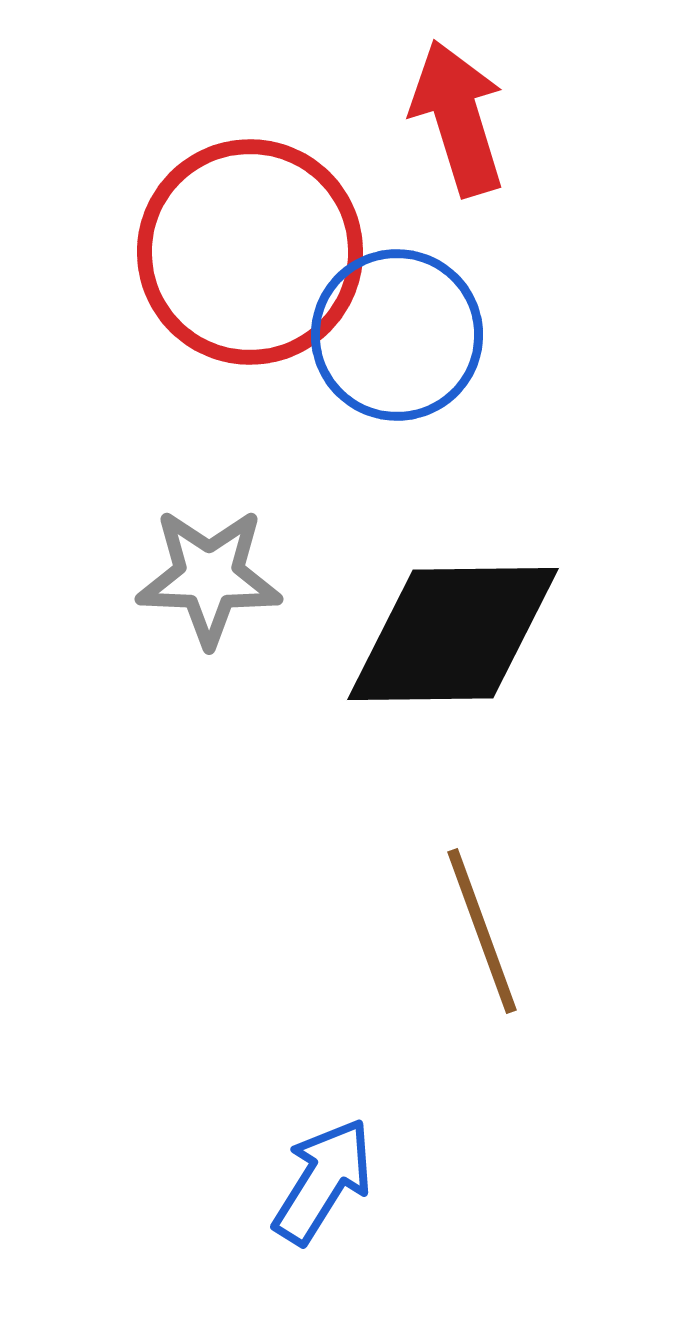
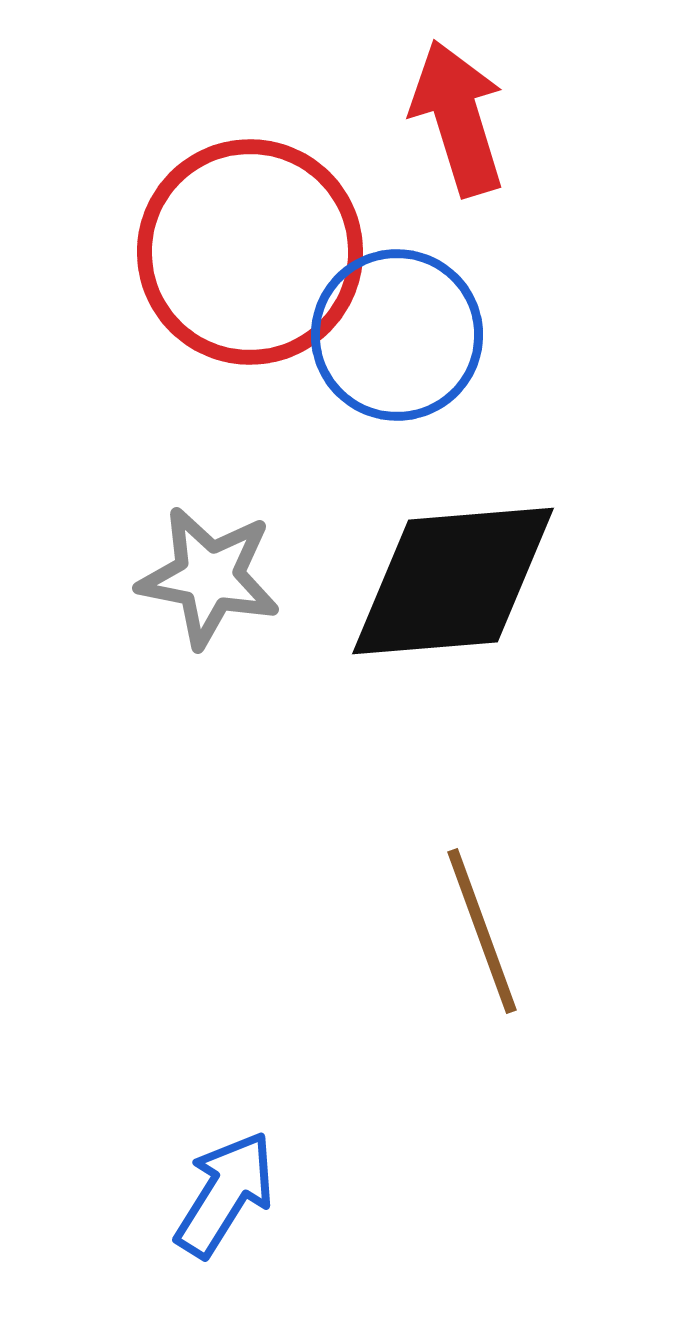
gray star: rotated 9 degrees clockwise
black diamond: moved 53 px up; rotated 4 degrees counterclockwise
blue arrow: moved 98 px left, 13 px down
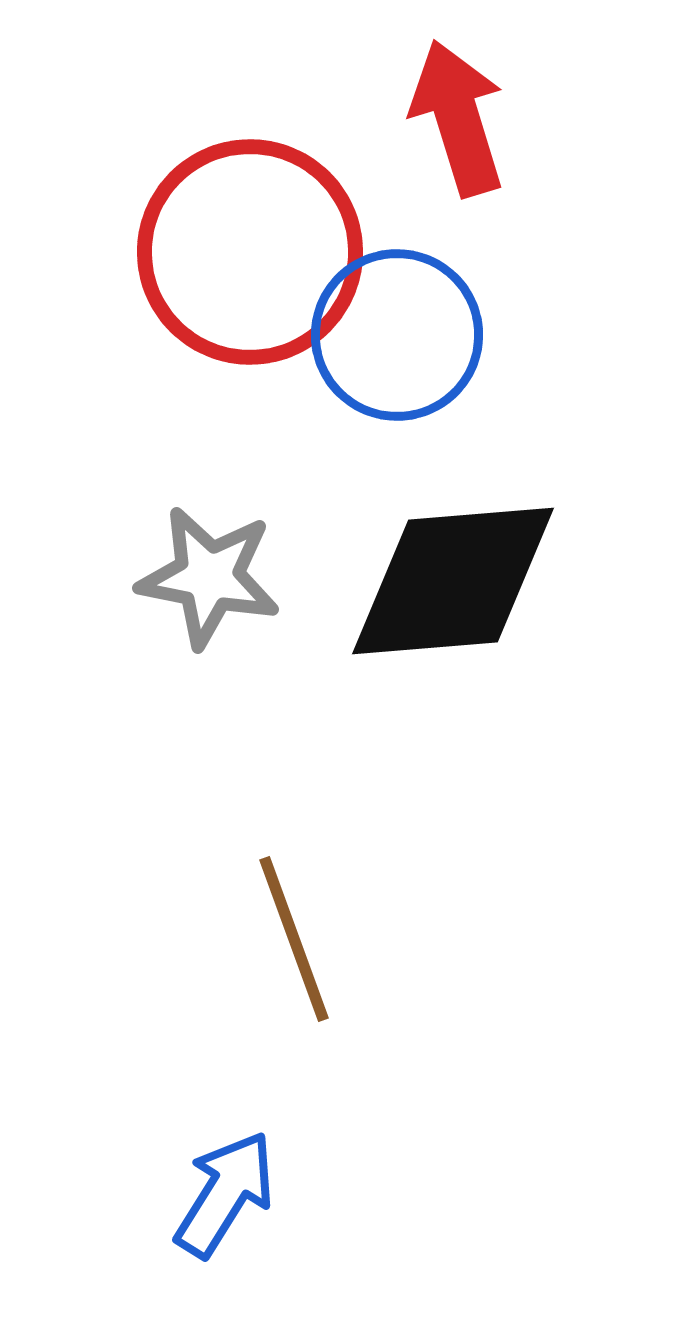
brown line: moved 188 px left, 8 px down
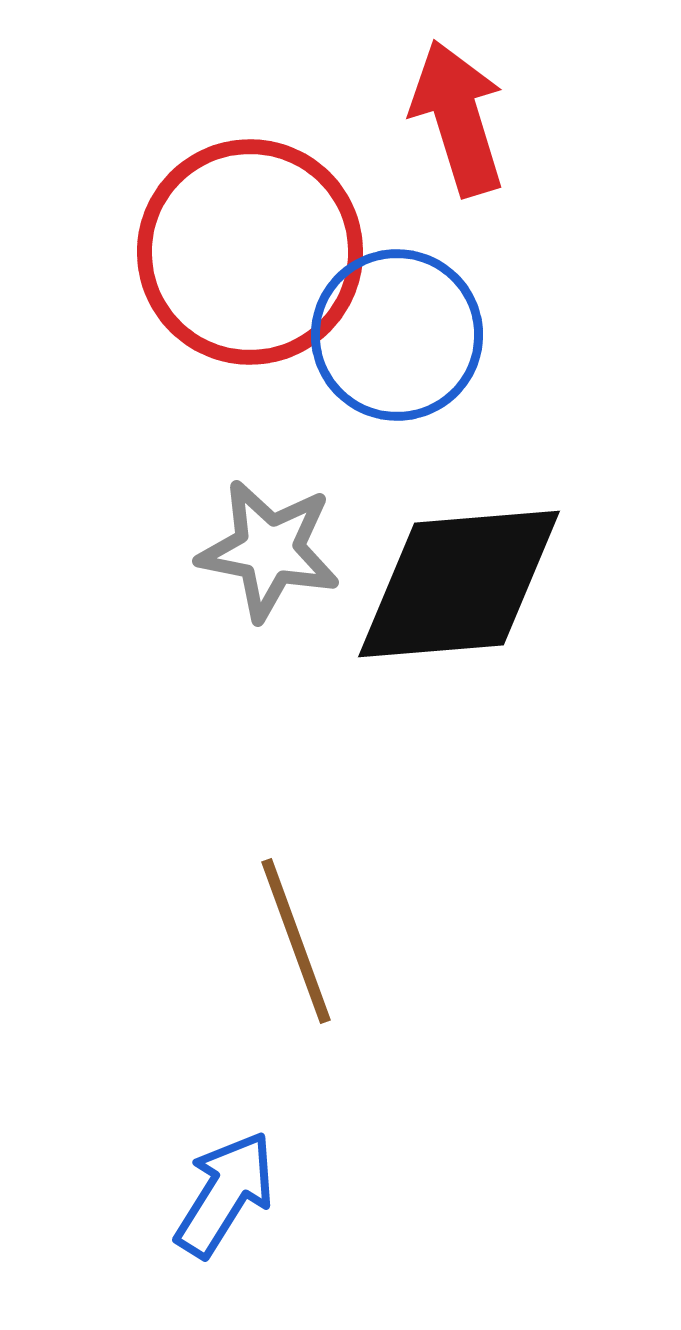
gray star: moved 60 px right, 27 px up
black diamond: moved 6 px right, 3 px down
brown line: moved 2 px right, 2 px down
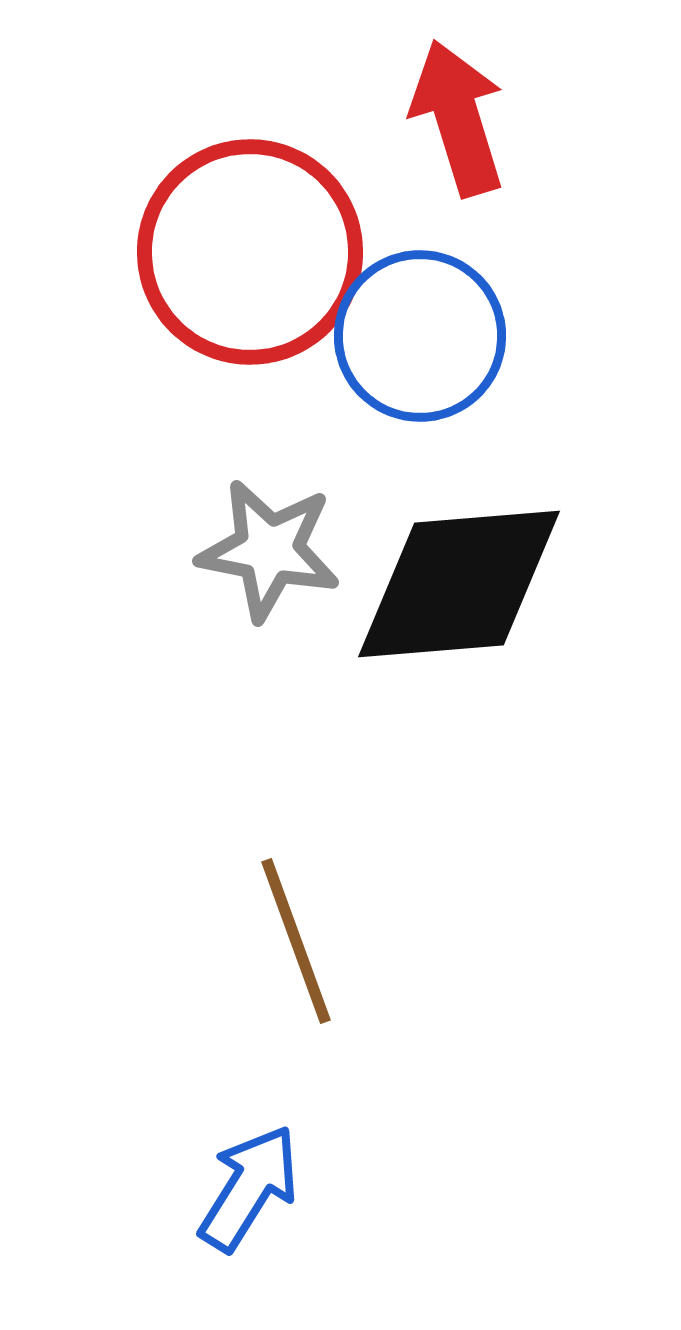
blue circle: moved 23 px right, 1 px down
blue arrow: moved 24 px right, 6 px up
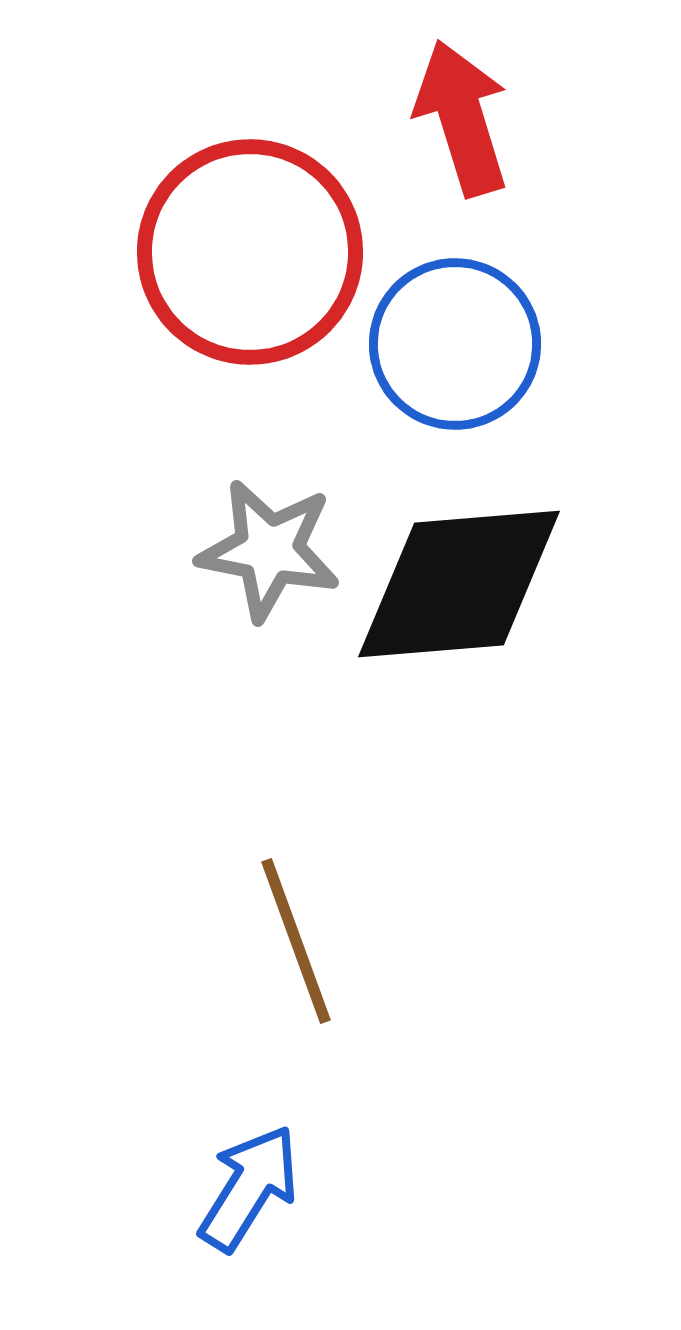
red arrow: moved 4 px right
blue circle: moved 35 px right, 8 px down
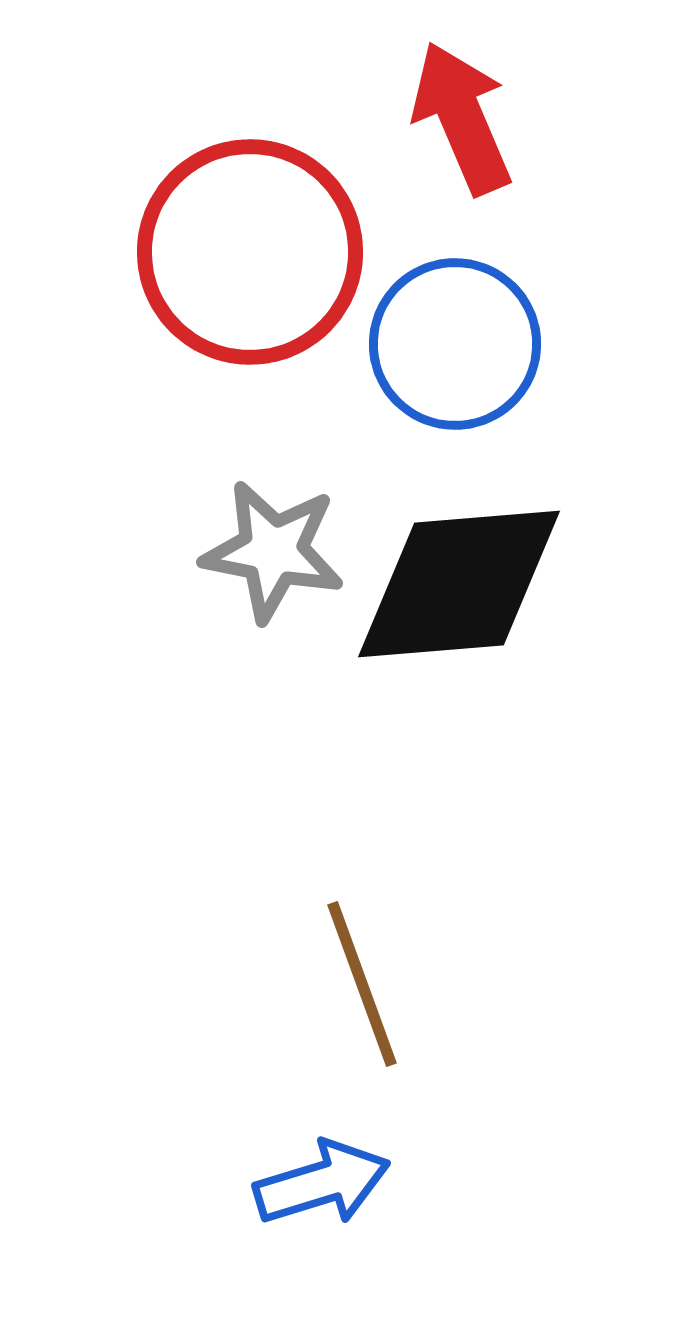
red arrow: rotated 6 degrees counterclockwise
gray star: moved 4 px right, 1 px down
brown line: moved 66 px right, 43 px down
blue arrow: moved 73 px right, 5 px up; rotated 41 degrees clockwise
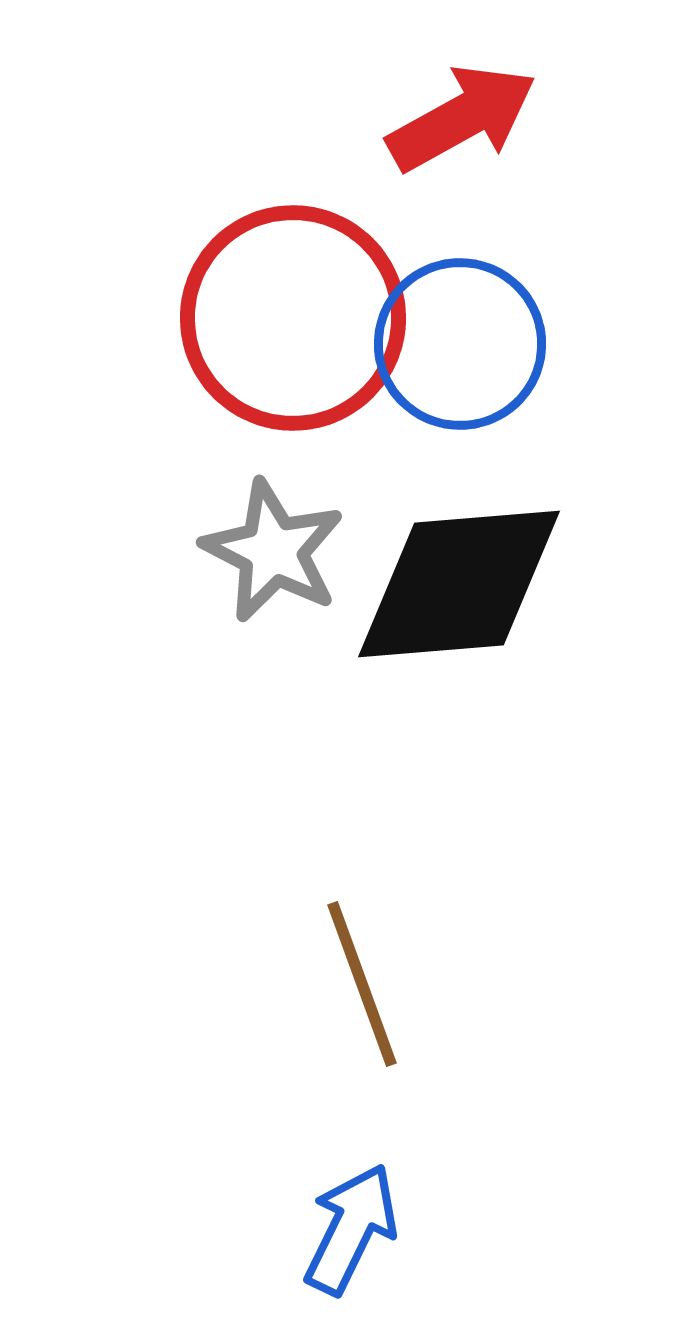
red arrow: rotated 84 degrees clockwise
red circle: moved 43 px right, 66 px down
blue circle: moved 5 px right
gray star: rotated 16 degrees clockwise
blue arrow: moved 29 px right, 46 px down; rotated 47 degrees counterclockwise
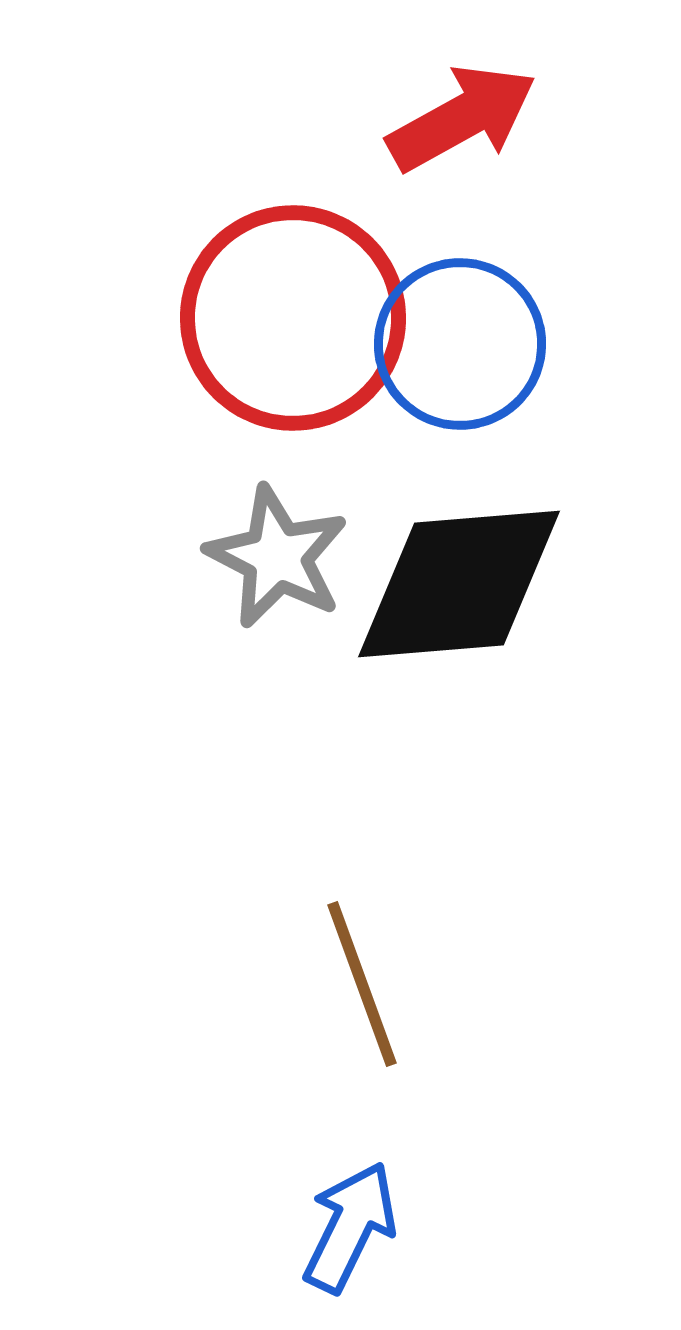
gray star: moved 4 px right, 6 px down
blue arrow: moved 1 px left, 2 px up
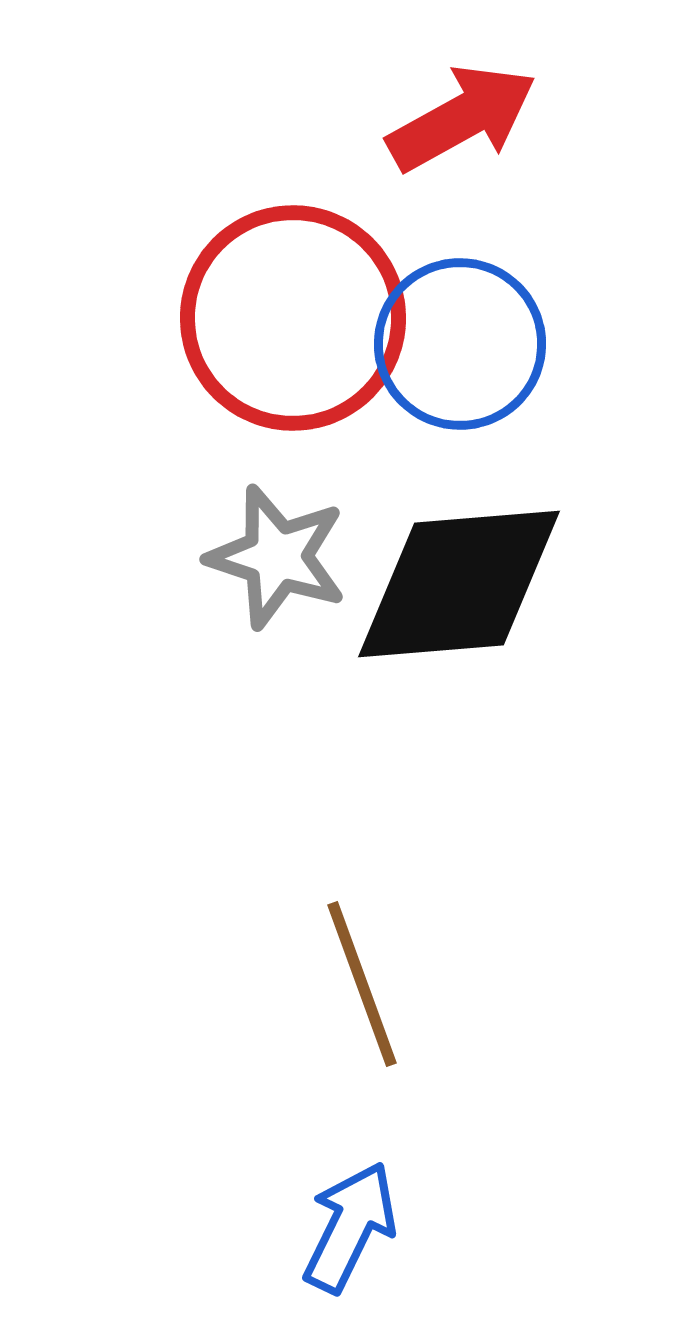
gray star: rotated 9 degrees counterclockwise
